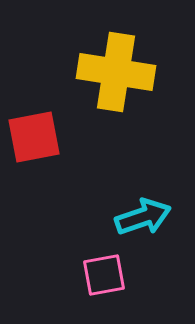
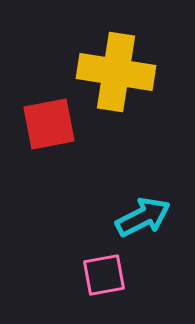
red square: moved 15 px right, 13 px up
cyan arrow: rotated 8 degrees counterclockwise
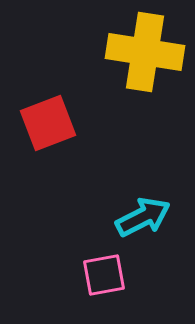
yellow cross: moved 29 px right, 20 px up
red square: moved 1 px left, 1 px up; rotated 10 degrees counterclockwise
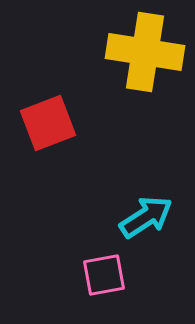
cyan arrow: moved 3 px right; rotated 6 degrees counterclockwise
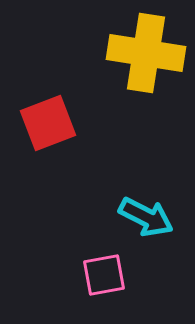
yellow cross: moved 1 px right, 1 px down
cyan arrow: rotated 60 degrees clockwise
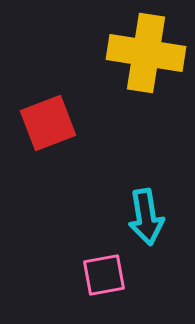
cyan arrow: rotated 54 degrees clockwise
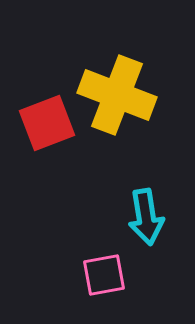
yellow cross: moved 29 px left, 42 px down; rotated 12 degrees clockwise
red square: moved 1 px left
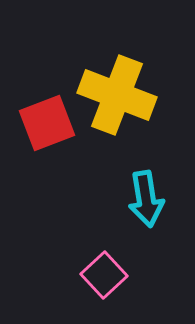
cyan arrow: moved 18 px up
pink square: rotated 33 degrees counterclockwise
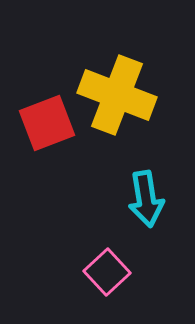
pink square: moved 3 px right, 3 px up
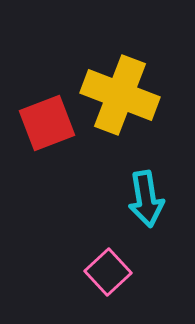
yellow cross: moved 3 px right
pink square: moved 1 px right
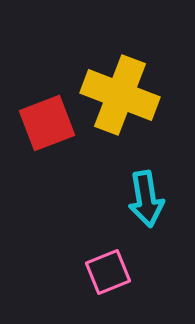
pink square: rotated 21 degrees clockwise
